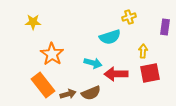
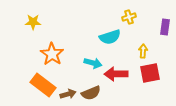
orange rectangle: rotated 15 degrees counterclockwise
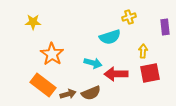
purple rectangle: rotated 14 degrees counterclockwise
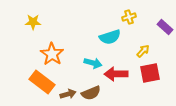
purple rectangle: rotated 42 degrees counterclockwise
yellow arrow: rotated 40 degrees clockwise
orange rectangle: moved 1 px left, 3 px up
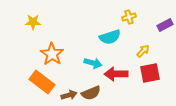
purple rectangle: moved 2 px up; rotated 70 degrees counterclockwise
brown arrow: moved 1 px right, 1 px down
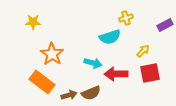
yellow cross: moved 3 px left, 1 px down
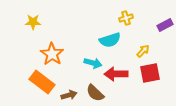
cyan semicircle: moved 3 px down
brown semicircle: moved 4 px right; rotated 66 degrees clockwise
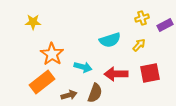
yellow cross: moved 16 px right
yellow arrow: moved 4 px left, 6 px up
cyan arrow: moved 10 px left, 4 px down
orange rectangle: rotated 75 degrees counterclockwise
brown semicircle: rotated 114 degrees counterclockwise
